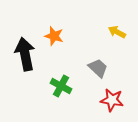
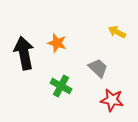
orange star: moved 3 px right, 7 px down
black arrow: moved 1 px left, 1 px up
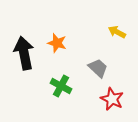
red star: moved 1 px up; rotated 15 degrees clockwise
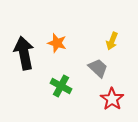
yellow arrow: moved 5 px left, 9 px down; rotated 96 degrees counterclockwise
red star: rotated 10 degrees clockwise
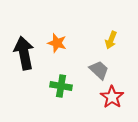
yellow arrow: moved 1 px left, 1 px up
gray trapezoid: moved 1 px right, 2 px down
green cross: rotated 20 degrees counterclockwise
red star: moved 2 px up
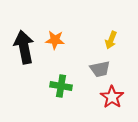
orange star: moved 2 px left, 3 px up; rotated 12 degrees counterclockwise
black arrow: moved 6 px up
gray trapezoid: moved 1 px right, 1 px up; rotated 125 degrees clockwise
